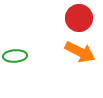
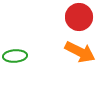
red circle: moved 1 px up
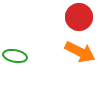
green ellipse: rotated 15 degrees clockwise
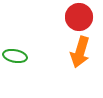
orange arrow: rotated 80 degrees clockwise
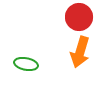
green ellipse: moved 11 px right, 8 px down
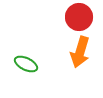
green ellipse: rotated 15 degrees clockwise
